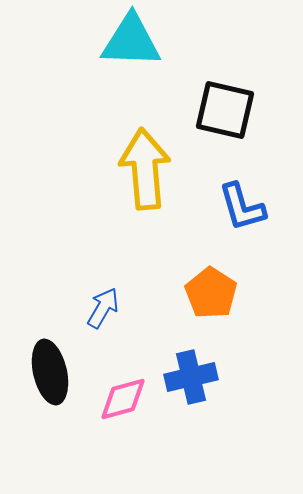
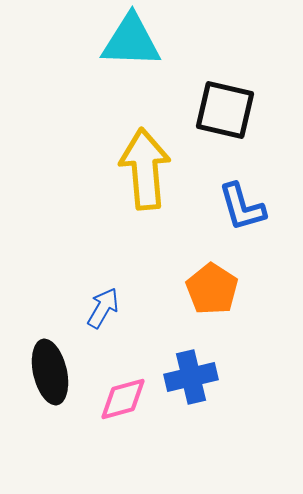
orange pentagon: moved 1 px right, 4 px up
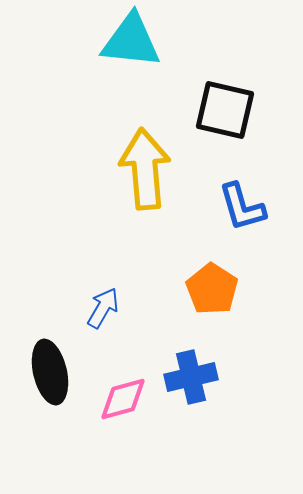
cyan triangle: rotated 4 degrees clockwise
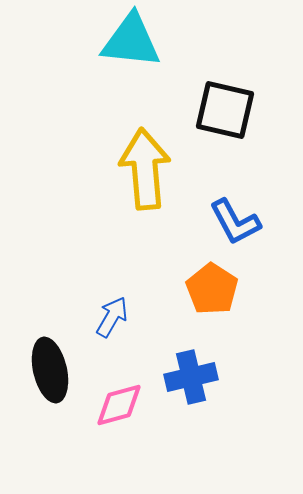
blue L-shape: moved 7 px left, 15 px down; rotated 12 degrees counterclockwise
blue arrow: moved 9 px right, 9 px down
black ellipse: moved 2 px up
pink diamond: moved 4 px left, 6 px down
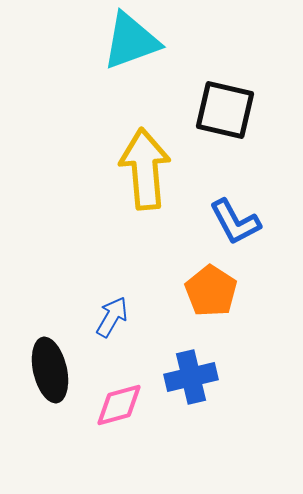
cyan triangle: rotated 26 degrees counterclockwise
orange pentagon: moved 1 px left, 2 px down
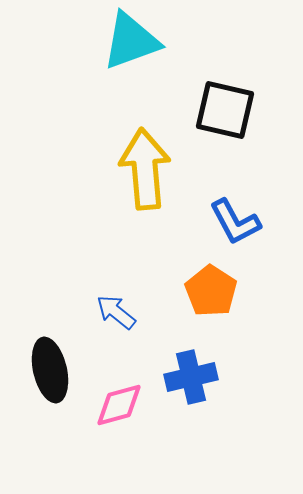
blue arrow: moved 4 px right, 5 px up; rotated 81 degrees counterclockwise
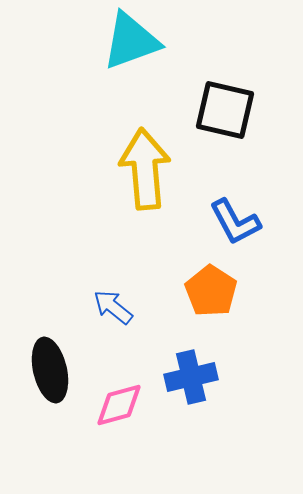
blue arrow: moved 3 px left, 5 px up
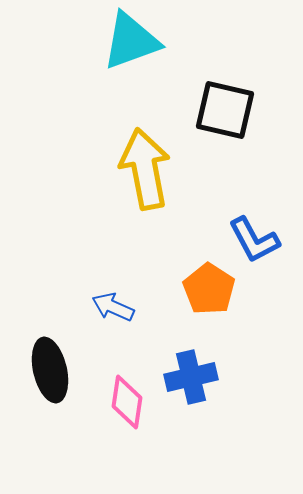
yellow arrow: rotated 6 degrees counterclockwise
blue L-shape: moved 19 px right, 18 px down
orange pentagon: moved 2 px left, 2 px up
blue arrow: rotated 15 degrees counterclockwise
pink diamond: moved 8 px right, 3 px up; rotated 66 degrees counterclockwise
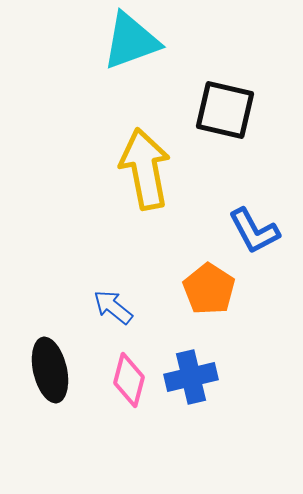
blue L-shape: moved 9 px up
blue arrow: rotated 15 degrees clockwise
pink diamond: moved 2 px right, 22 px up; rotated 6 degrees clockwise
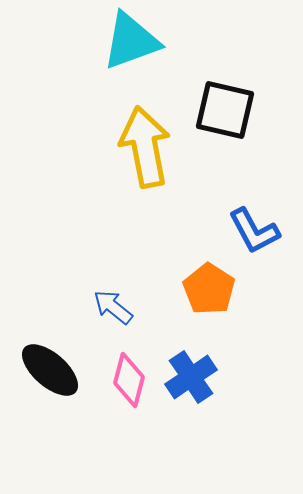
yellow arrow: moved 22 px up
black ellipse: rotated 36 degrees counterclockwise
blue cross: rotated 21 degrees counterclockwise
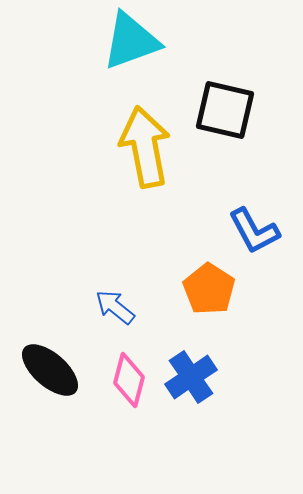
blue arrow: moved 2 px right
